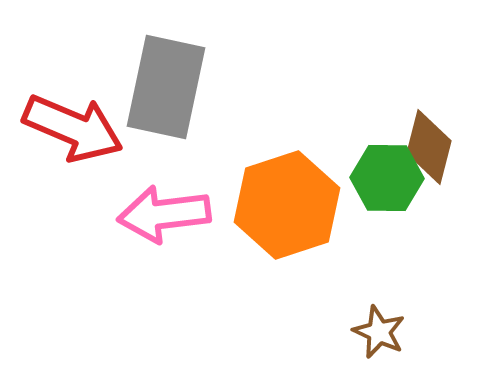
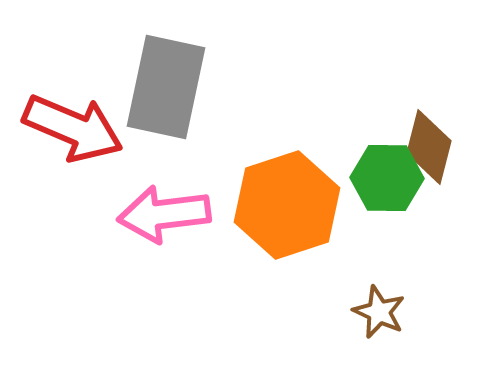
brown star: moved 20 px up
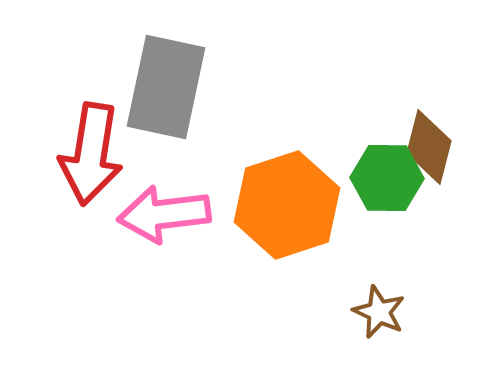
red arrow: moved 18 px right, 26 px down; rotated 76 degrees clockwise
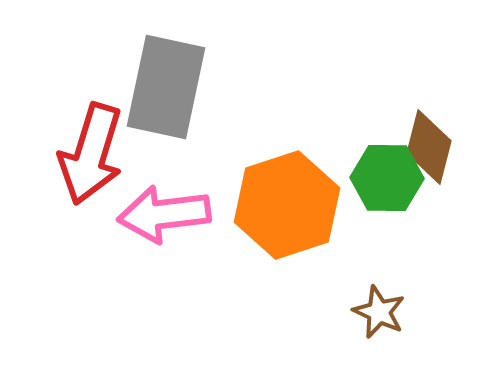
red arrow: rotated 8 degrees clockwise
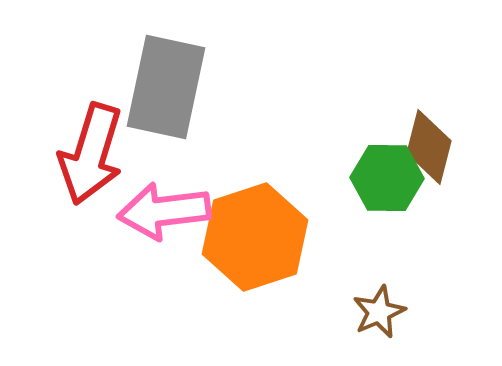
orange hexagon: moved 32 px left, 32 px down
pink arrow: moved 3 px up
brown star: rotated 24 degrees clockwise
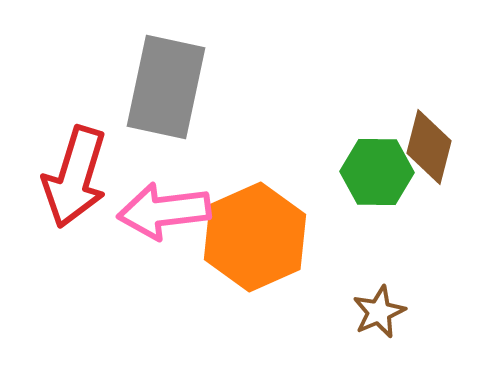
red arrow: moved 16 px left, 23 px down
green hexagon: moved 10 px left, 6 px up
orange hexagon: rotated 6 degrees counterclockwise
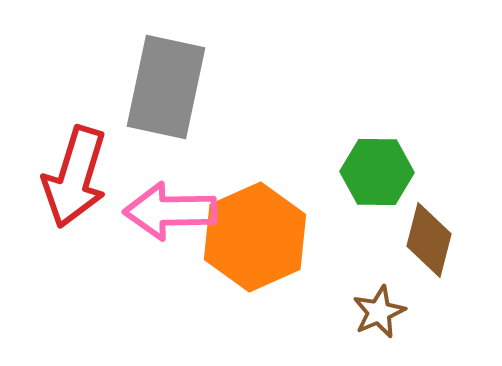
brown diamond: moved 93 px down
pink arrow: moved 6 px right; rotated 6 degrees clockwise
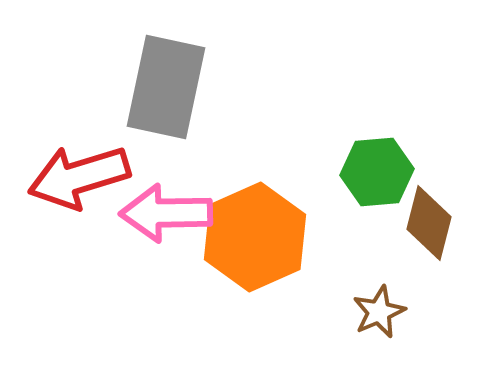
green hexagon: rotated 6 degrees counterclockwise
red arrow: moved 4 px right; rotated 56 degrees clockwise
pink arrow: moved 4 px left, 2 px down
brown diamond: moved 17 px up
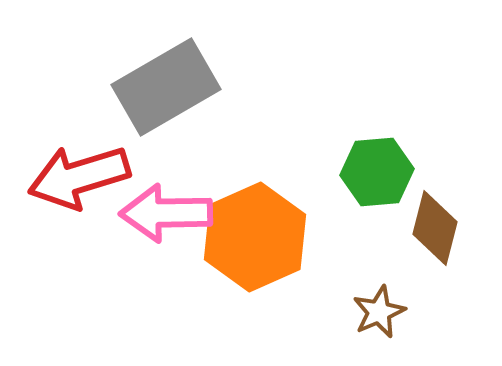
gray rectangle: rotated 48 degrees clockwise
brown diamond: moved 6 px right, 5 px down
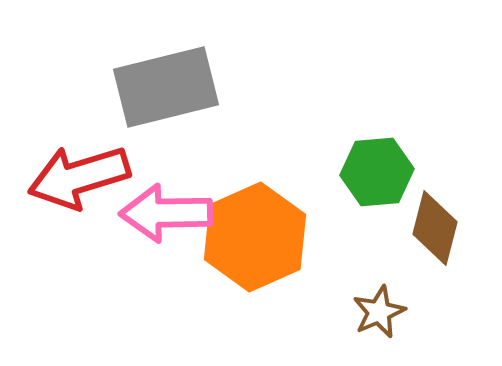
gray rectangle: rotated 16 degrees clockwise
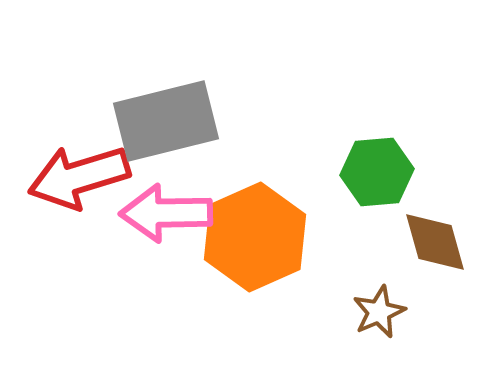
gray rectangle: moved 34 px down
brown diamond: moved 14 px down; rotated 30 degrees counterclockwise
